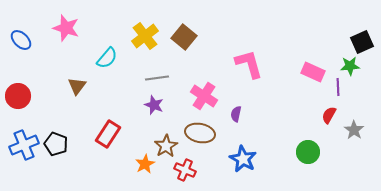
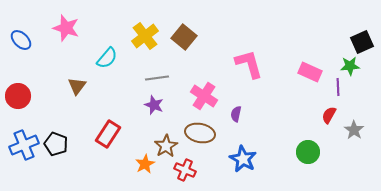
pink rectangle: moved 3 px left
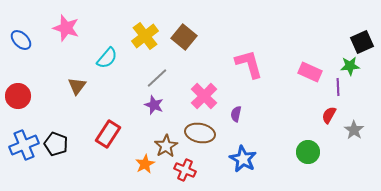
gray line: rotated 35 degrees counterclockwise
pink cross: rotated 12 degrees clockwise
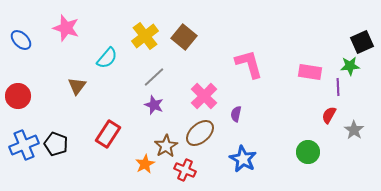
pink rectangle: rotated 15 degrees counterclockwise
gray line: moved 3 px left, 1 px up
brown ellipse: rotated 52 degrees counterclockwise
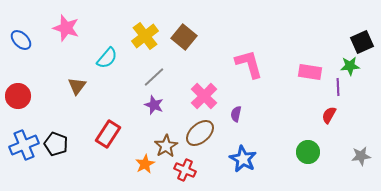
gray star: moved 7 px right, 26 px down; rotated 30 degrees clockwise
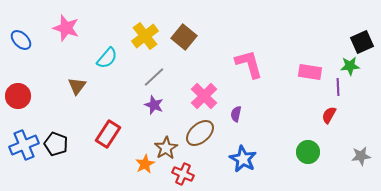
brown star: moved 2 px down
red cross: moved 2 px left, 4 px down
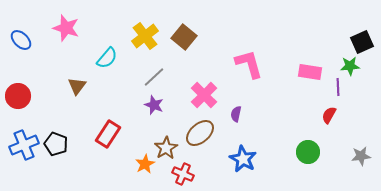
pink cross: moved 1 px up
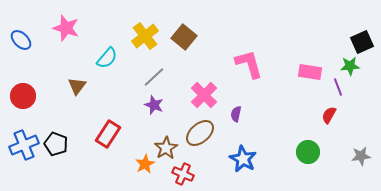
purple line: rotated 18 degrees counterclockwise
red circle: moved 5 px right
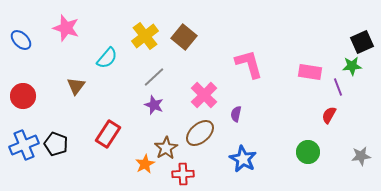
green star: moved 2 px right
brown triangle: moved 1 px left
red cross: rotated 25 degrees counterclockwise
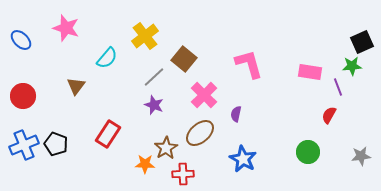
brown square: moved 22 px down
orange star: rotated 30 degrees clockwise
